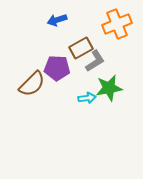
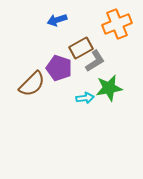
purple pentagon: moved 2 px right; rotated 15 degrees clockwise
cyan arrow: moved 2 px left
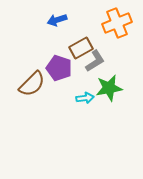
orange cross: moved 1 px up
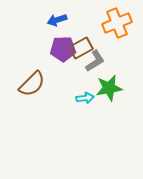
purple pentagon: moved 4 px right, 19 px up; rotated 20 degrees counterclockwise
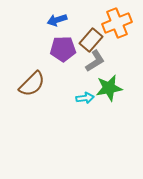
brown rectangle: moved 10 px right, 8 px up; rotated 20 degrees counterclockwise
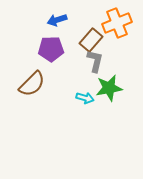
purple pentagon: moved 12 px left
gray L-shape: rotated 45 degrees counterclockwise
cyan arrow: rotated 24 degrees clockwise
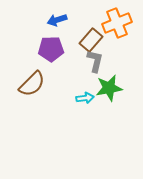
cyan arrow: rotated 24 degrees counterclockwise
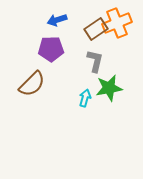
brown rectangle: moved 5 px right, 11 px up; rotated 15 degrees clockwise
cyan arrow: rotated 66 degrees counterclockwise
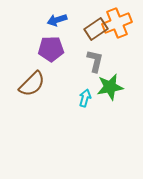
green star: moved 1 px right, 1 px up
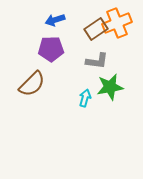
blue arrow: moved 2 px left
gray L-shape: moved 2 px right; rotated 85 degrees clockwise
